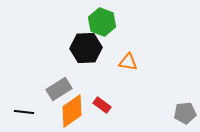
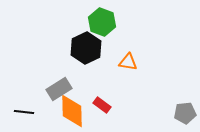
black hexagon: rotated 24 degrees counterclockwise
orange diamond: rotated 56 degrees counterclockwise
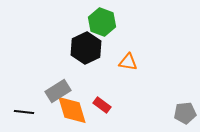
gray rectangle: moved 1 px left, 2 px down
orange diamond: moved 1 px up; rotated 16 degrees counterclockwise
